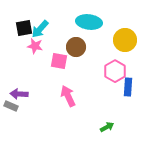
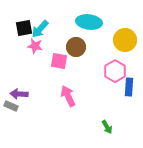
blue rectangle: moved 1 px right
green arrow: rotated 88 degrees clockwise
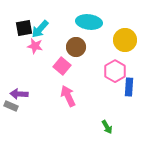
pink square: moved 3 px right, 5 px down; rotated 30 degrees clockwise
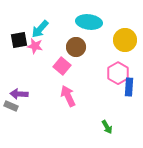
black square: moved 5 px left, 12 px down
pink hexagon: moved 3 px right, 2 px down
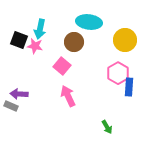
cyan arrow: rotated 30 degrees counterclockwise
black square: rotated 30 degrees clockwise
brown circle: moved 2 px left, 5 px up
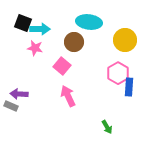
cyan arrow: rotated 102 degrees counterclockwise
black square: moved 4 px right, 17 px up
pink star: moved 2 px down
